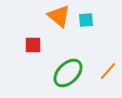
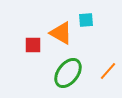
orange triangle: moved 2 px right, 17 px down; rotated 10 degrees counterclockwise
green ellipse: rotated 8 degrees counterclockwise
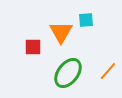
orange triangle: moved 1 px up; rotated 30 degrees clockwise
red square: moved 2 px down
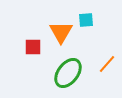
orange line: moved 1 px left, 7 px up
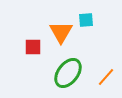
orange line: moved 1 px left, 13 px down
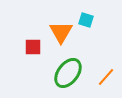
cyan square: rotated 21 degrees clockwise
